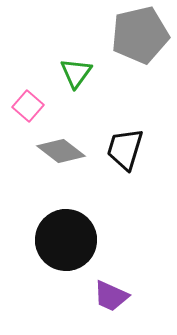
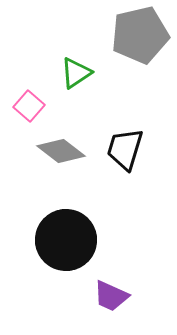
green triangle: rotated 20 degrees clockwise
pink square: moved 1 px right
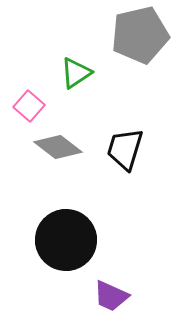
gray diamond: moved 3 px left, 4 px up
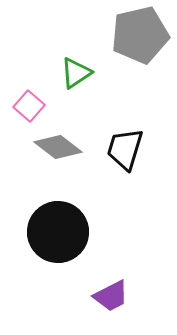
black circle: moved 8 px left, 8 px up
purple trapezoid: rotated 51 degrees counterclockwise
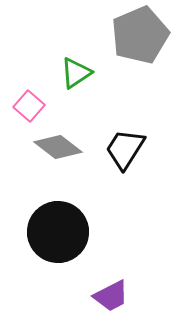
gray pentagon: rotated 10 degrees counterclockwise
black trapezoid: rotated 15 degrees clockwise
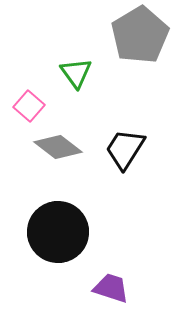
gray pentagon: rotated 8 degrees counterclockwise
green triangle: rotated 32 degrees counterclockwise
purple trapezoid: moved 8 px up; rotated 135 degrees counterclockwise
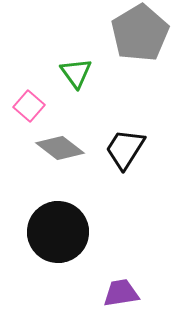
gray pentagon: moved 2 px up
gray diamond: moved 2 px right, 1 px down
purple trapezoid: moved 10 px right, 5 px down; rotated 27 degrees counterclockwise
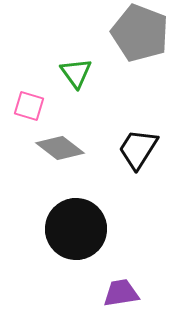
gray pentagon: rotated 20 degrees counterclockwise
pink square: rotated 24 degrees counterclockwise
black trapezoid: moved 13 px right
black circle: moved 18 px right, 3 px up
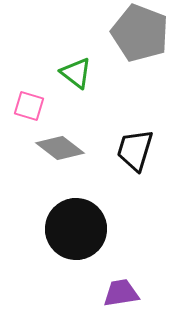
green triangle: rotated 16 degrees counterclockwise
black trapezoid: moved 3 px left, 1 px down; rotated 15 degrees counterclockwise
